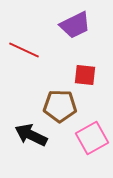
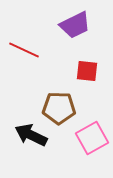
red square: moved 2 px right, 4 px up
brown pentagon: moved 1 px left, 2 px down
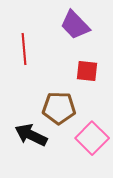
purple trapezoid: rotated 72 degrees clockwise
red line: moved 1 px up; rotated 60 degrees clockwise
pink square: rotated 16 degrees counterclockwise
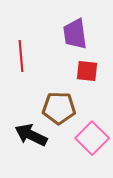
purple trapezoid: moved 9 px down; rotated 36 degrees clockwise
red line: moved 3 px left, 7 px down
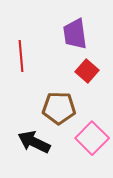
red square: rotated 35 degrees clockwise
black arrow: moved 3 px right, 7 px down
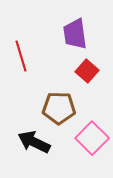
red line: rotated 12 degrees counterclockwise
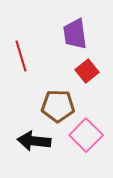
red square: rotated 10 degrees clockwise
brown pentagon: moved 1 px left, 2 px up
pink square: moved 6 px left, 3 px up
black arrow: moved 1 px up; rotated 20 degrees counterclockwise
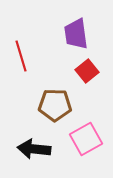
purple trapezoid: moved 1 px right
brown pentagon: moved 3 px left, 1 px up
pink square: moved 4 px down; rotated 16 degrees clockwise
black arrow: moved 8 px down
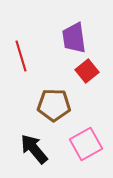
purple trapezoid: moved 2 px left, 4 px down
brown pentagon: moved 1 px left
pink square: moved 5 px down
black arrow: rotated 44 degrees clockwise
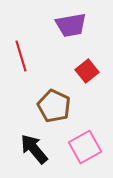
purple trapezoid: moved 3 px left, 13 px up; rotated 92 degrees counterclockwise
brown pentagon: moved 1 px down; rotated 24 degrees clockwise
pink square: moved 1 px left, 3 px down
